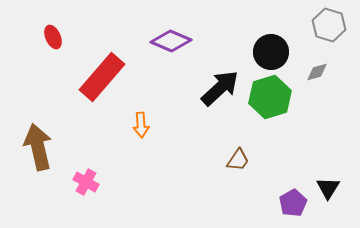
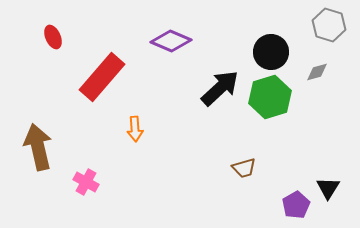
orange arrow: moved 6 px left, 4 px down
brown trapezoid: moved 6 px right, 8 px down; rotated 40 degrees clockwise
purple pentagon: moved 3 px right, 2 px down
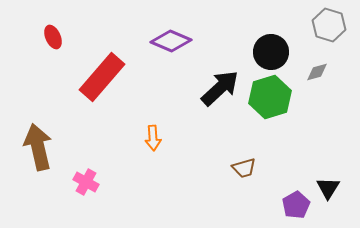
orange arrow: moved 18 px right, 9 px down
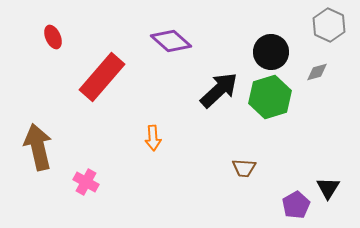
gray hexagon: rotated 8 degrees clockwise
purple diamond: rotated 18 degrees clockwise
black arrow: moved 1 px left, 2 px down
brown trapezoid: rotated 20 degrees clockwise
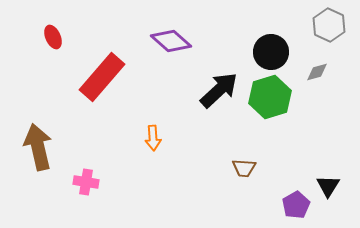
pink cross: rotated 20 degrees counterclockwise
black triangle: moved 2 px up
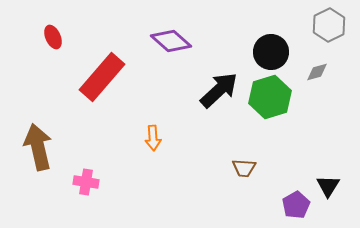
gray hexagon: rotated 8 degrees clockwise
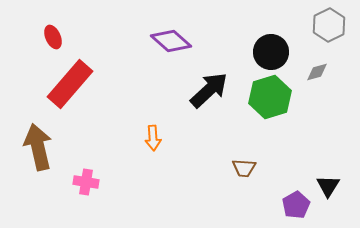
red rectangle: moved 32 px left, 7 px down
black arrow: moved 10 px left
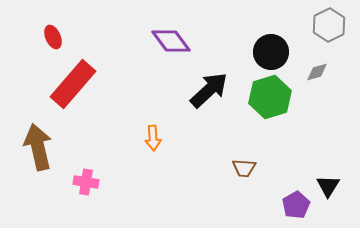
purple diamond: rotated 12 degrees clockwise
red rectangle: moved 3 px right
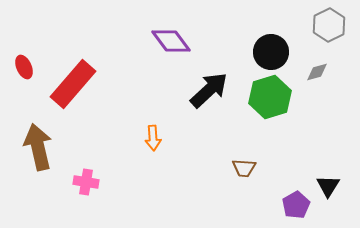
red ellipse: moved 29 px left, 30 px down
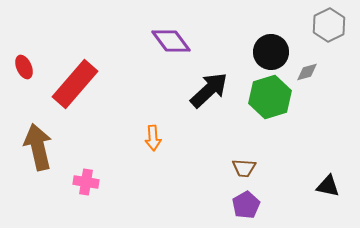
gray diamond: moved 10 px left
red rectangle: moved 2 px right
black triangle: rotated 50 degrees counterclockwise
purple pentagon: moved 50 px left
